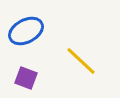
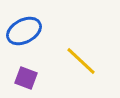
blue ellipse: moved 2 px left
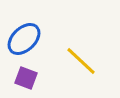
blue ellipse: moved 8 px down; rotated 16 degrees counterclockwise
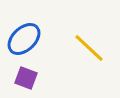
yellow line: moved 8 px right, 13 px up
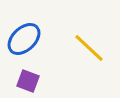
purple square: moved 2 px right, 3 px down
